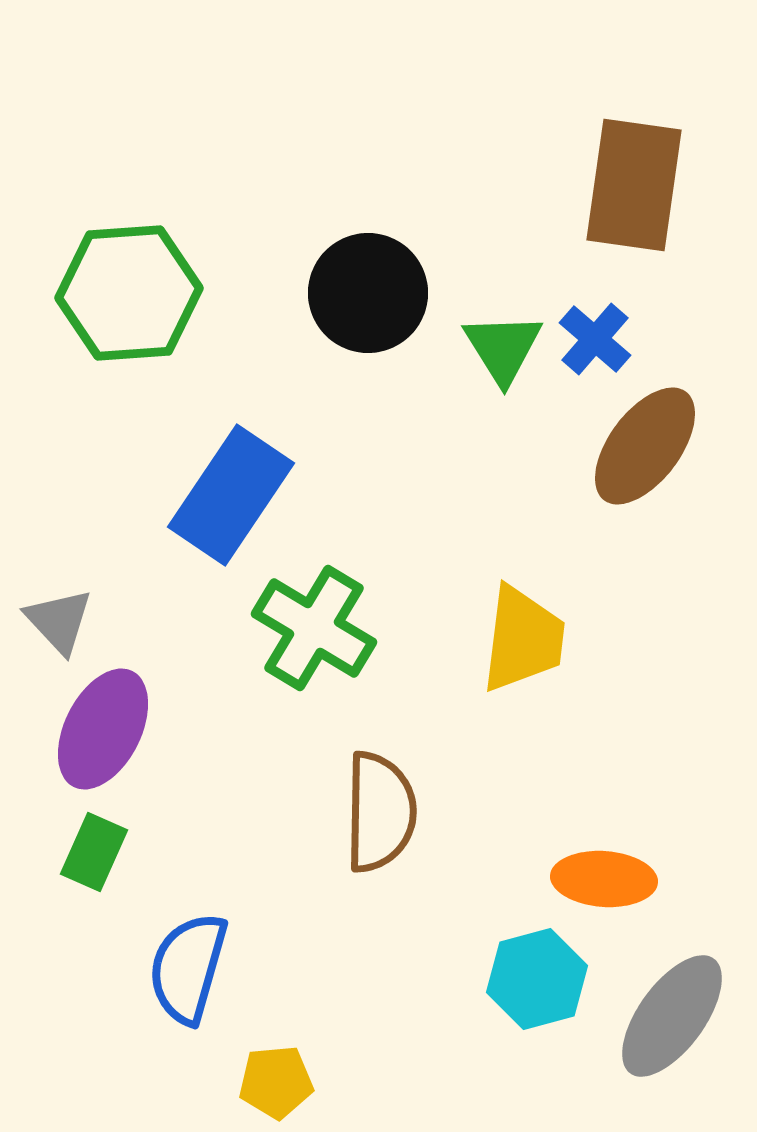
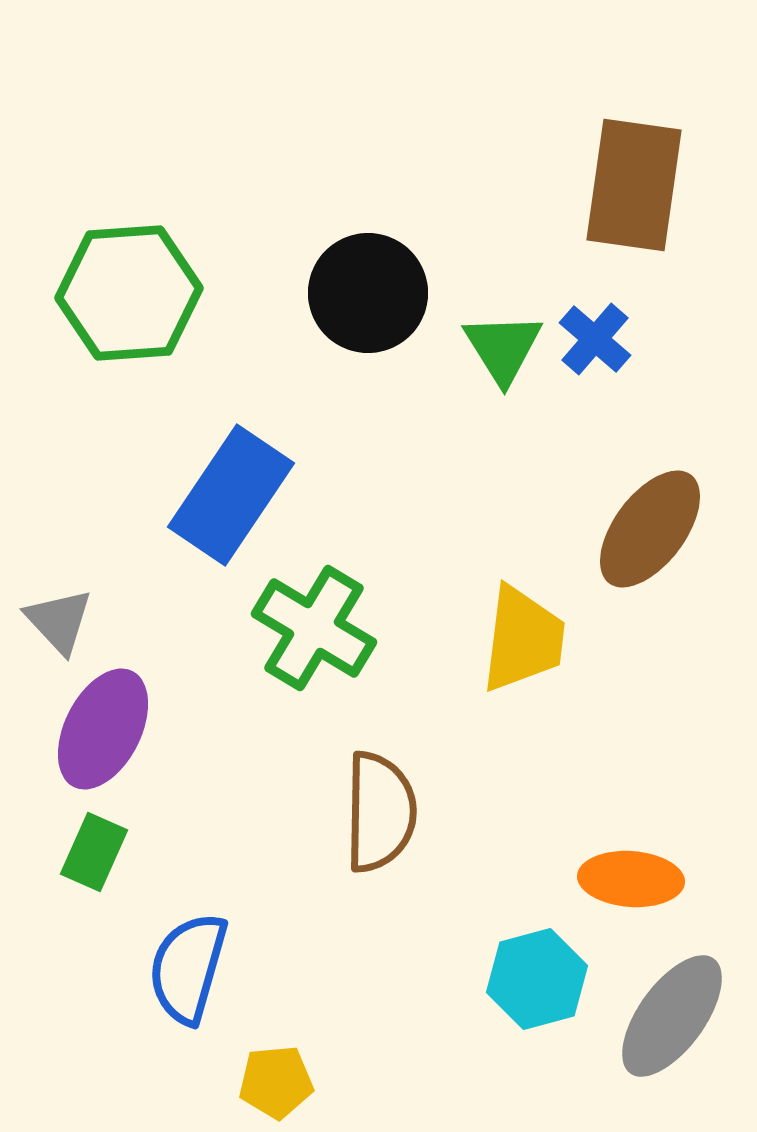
brown ellipse: moved 5 px right, 83 px down
orange ellipse: moved 27 px right
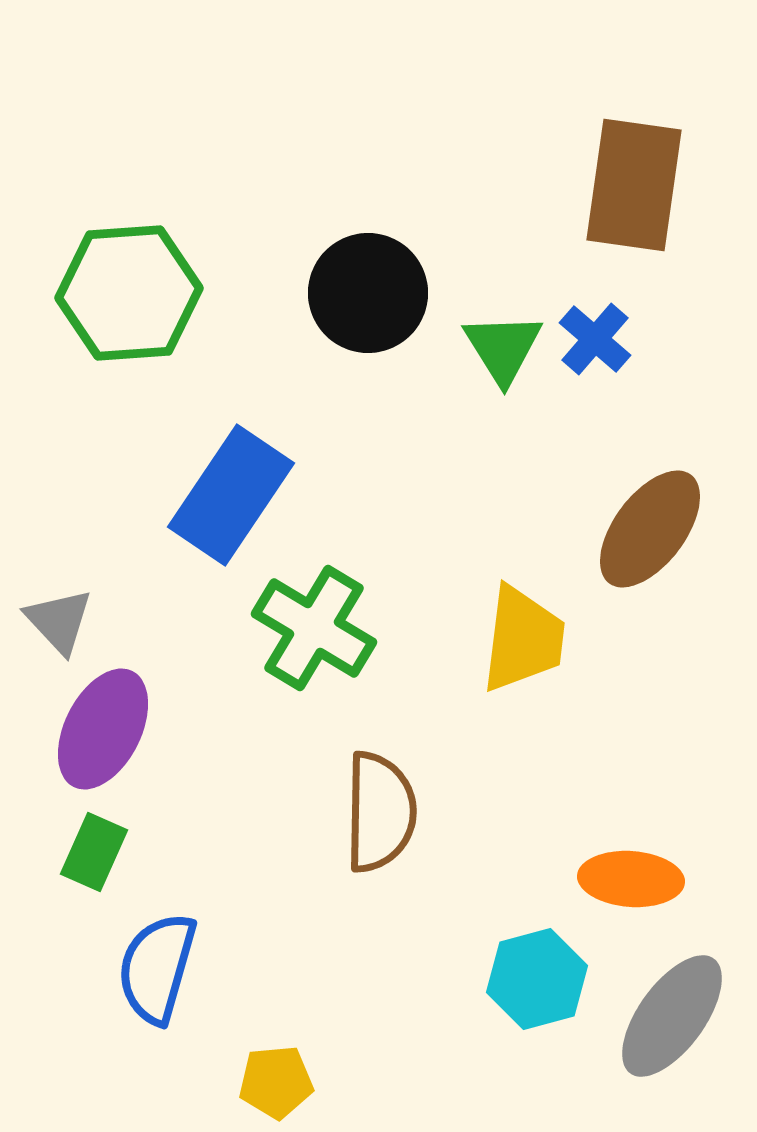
blue semicircle: moved 31 px left
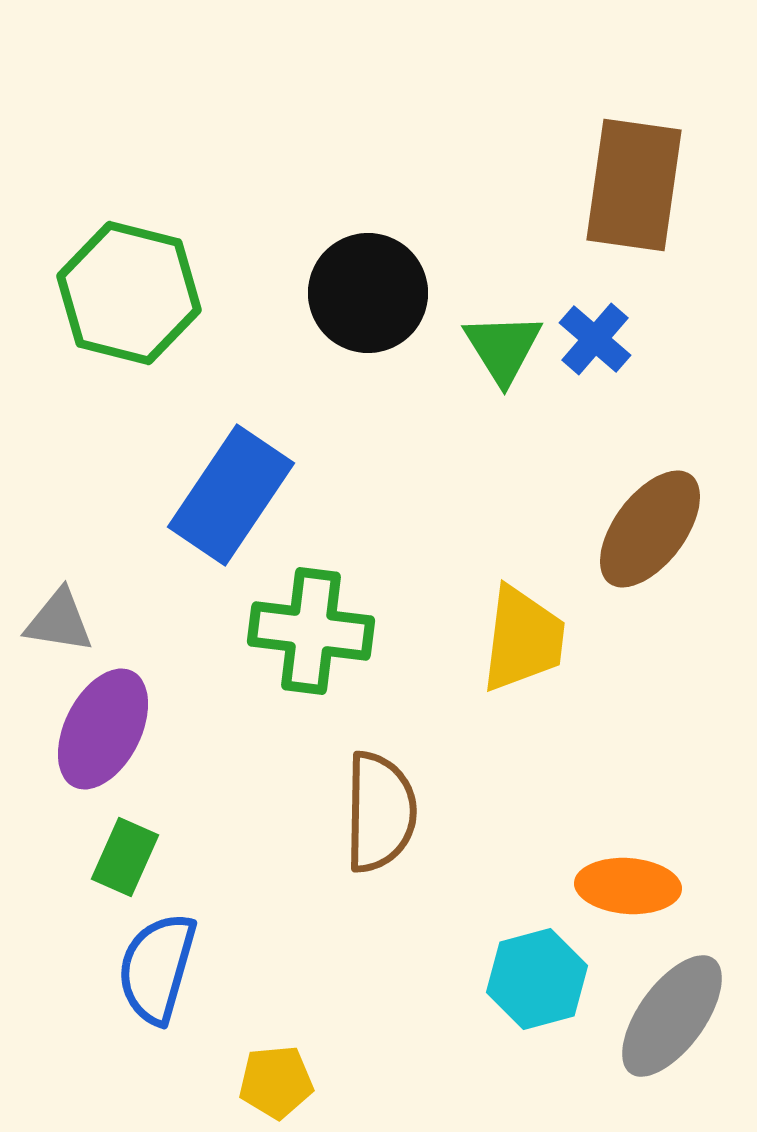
green hexagon: rotated 18 degrees clockwise
gray triangle: rotated 38 degrees counterclockwise
green cross: moved 3 px left, 3 px down; rotated 24 degrees counterclockwise
green rectangle: moved 31 px right, 5 px down
orange ellipse: moved 3 px left, 7 px down
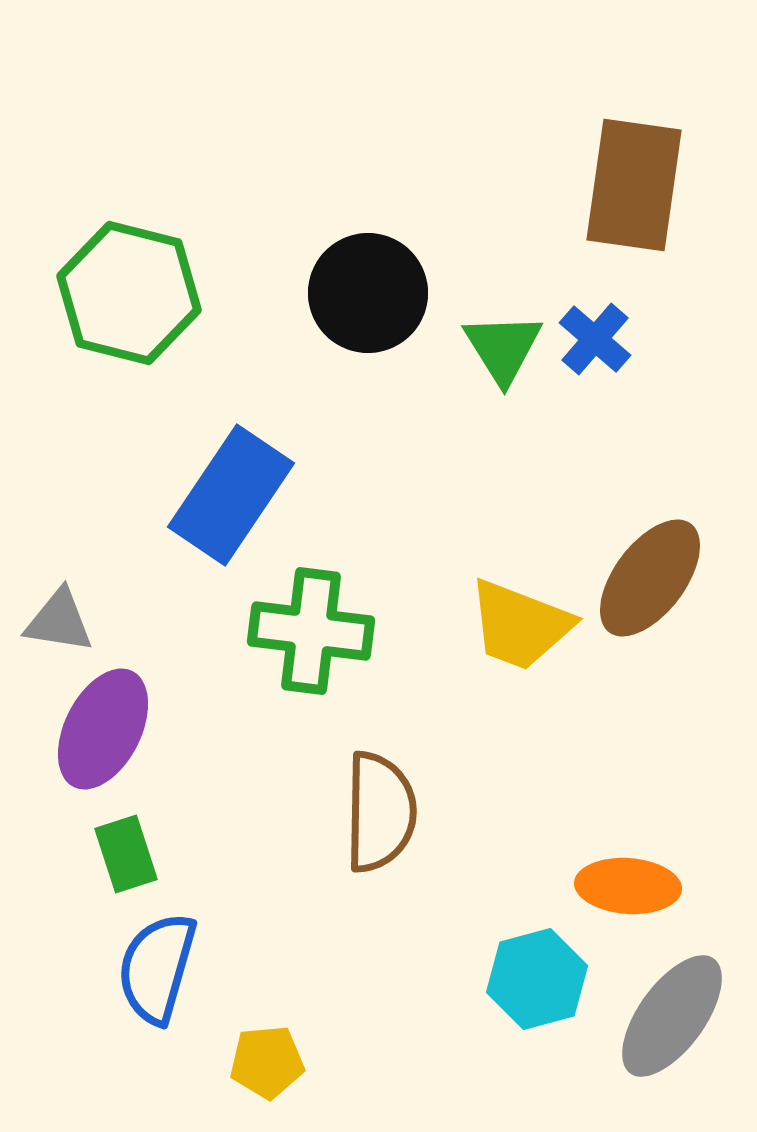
brown ellipse: moved 49 px down
yellow trapezoid: moved 3 px left, 14 px up; rotated 104 degrees clockwise
green rectangle: moved 1 px right, 3 px up; rotated 42 degrees counterclockwise
yellow pentagon: moved 9 px left, 20 px up
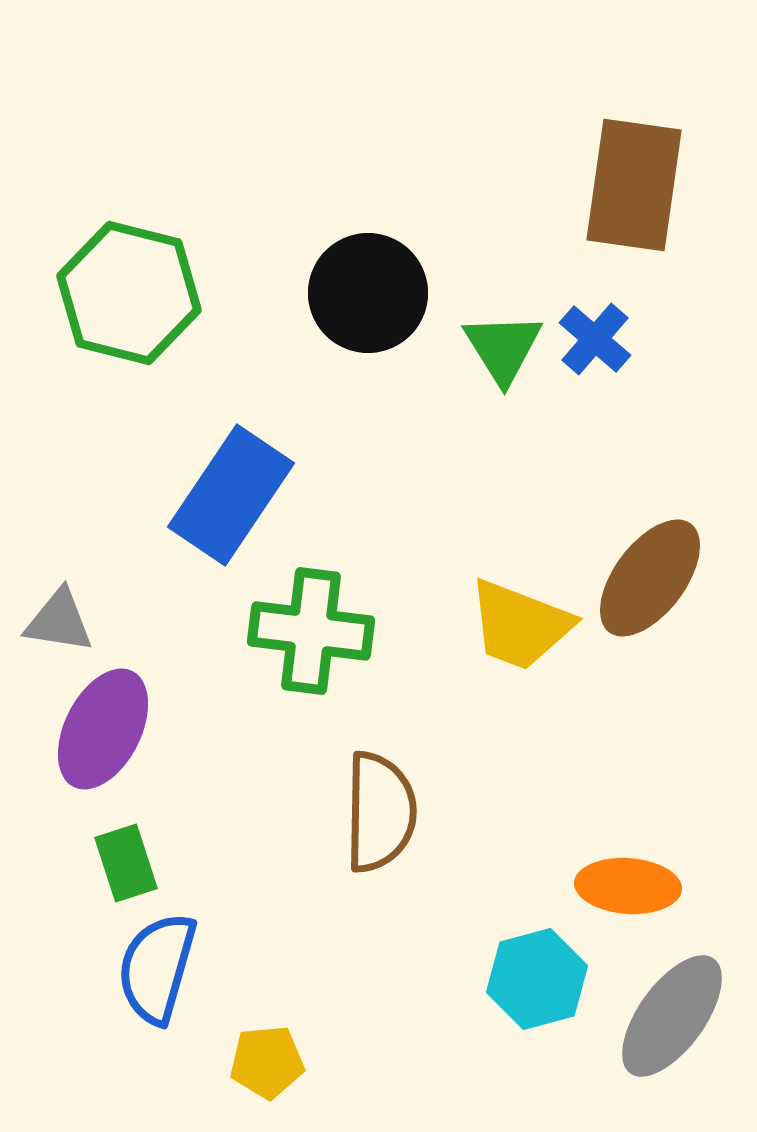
green rectangle: moved 9 px down
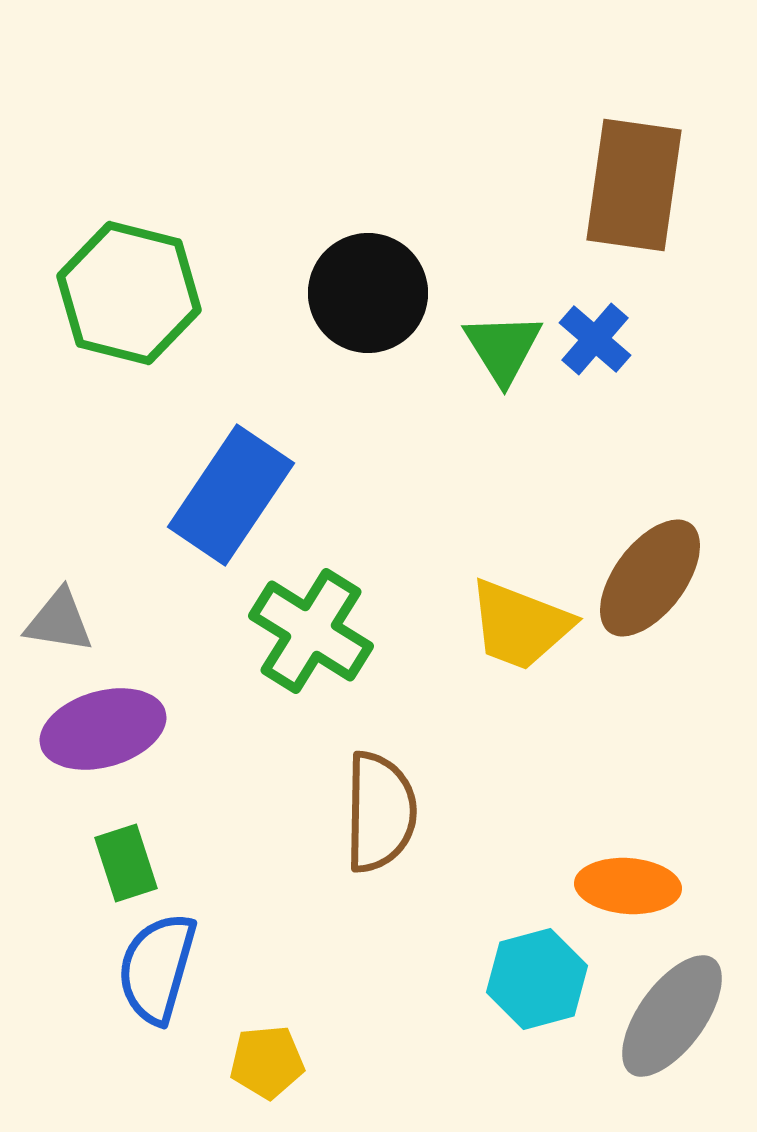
green cross: rotated 25 degrees clockwise
purple ellipse: rotated 47 degrees clockwise
